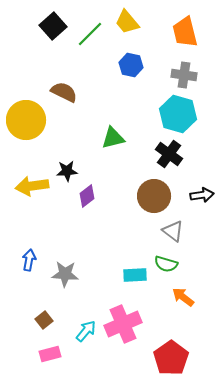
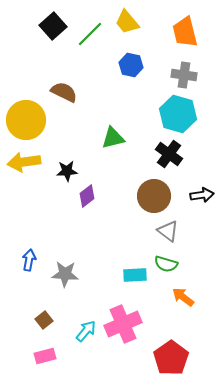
yellow arrow: moved 8 px left, 24 px up
gray triangle: moved 5 px left
pink rectangle: moved 5 px left, 2 px down
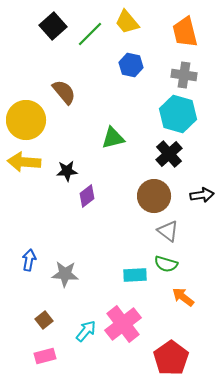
brown semicircle: rotated 24 degrees clockwise
black cross: rotated 12 degrees clockwise
yellow arrow: rotated 12 degrees clockwise
pink cross: rotated 15 degrees counterclockwise
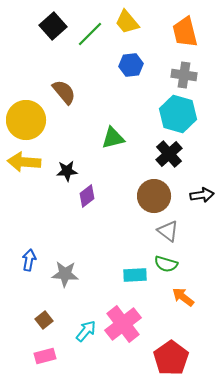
blue hexagon: rotated 20 degrees counterclockwise
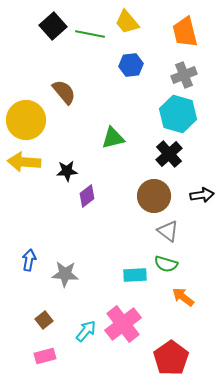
green line: rotated 56 degrees clockwise
gray cross: rotated 30 degrees counterclockwise
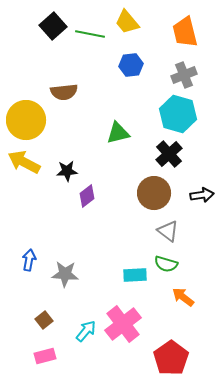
brown semicircle: rotated 124 degrees clockwise
green triangle: moved 5 px right, 5 px up
yellow arrow: rotated 24 degrees clockwise
brown circle: moved 3 px up
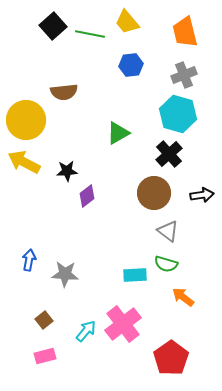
green triangle: rotated 15 degrees counterclockwise
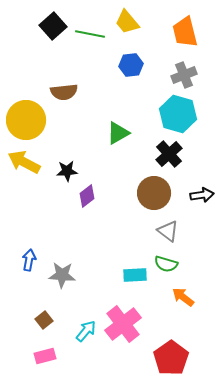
gray star: moved 3 px left, 1 px down
